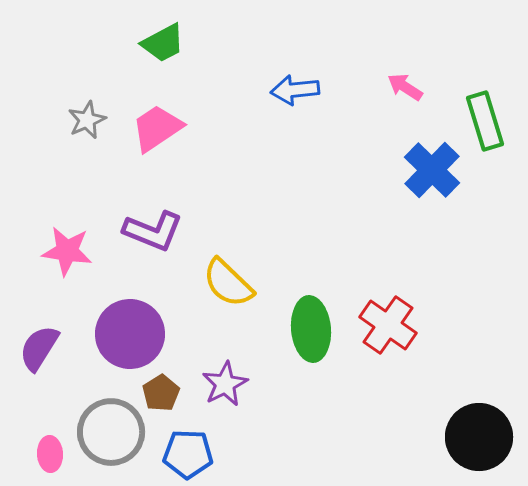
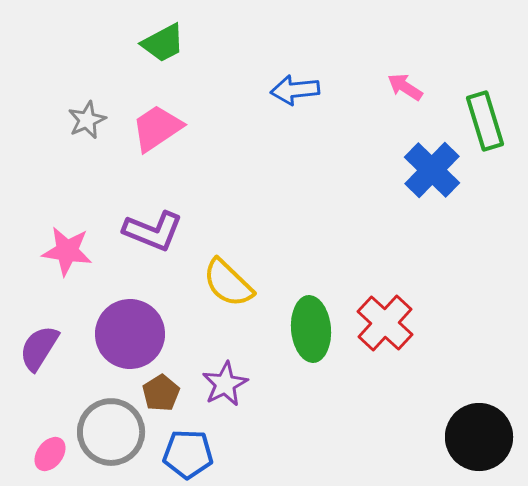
red cross: moved 3 px left, 2 px up; rotated 8 degrees clockwise
pink ellipse: rotated 40 degrees clockwise
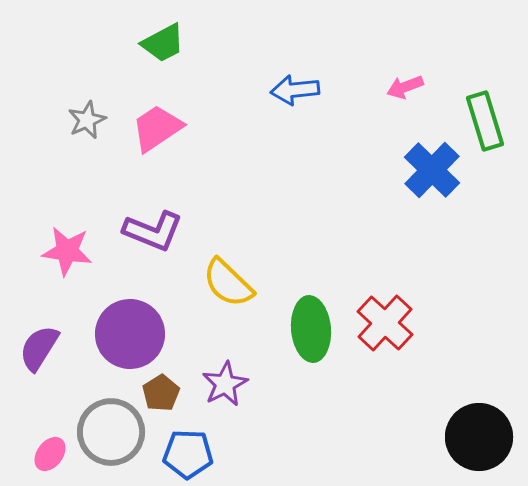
pink arrow: rotated 54 degrees counterclockwise
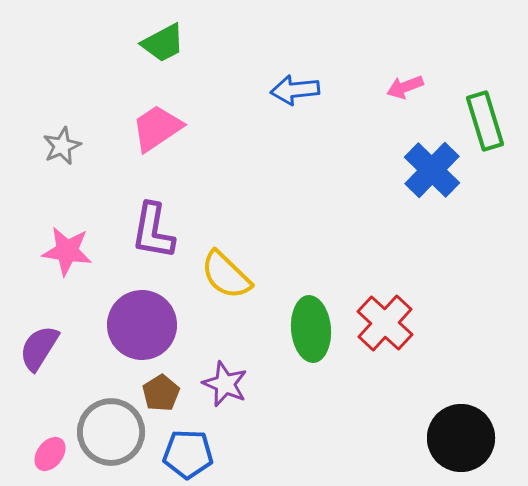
gray star: moved 25 px left, 26 px down
purple L-shape: rotated 78 degrees clockwise
yellow semicircle: moved 2 px left, 8 px up
purple circle: moved 12 px right, 9 px up
purple star: rotated 21 degrees counterclockwise
black circle: moved 18 px left, 1 px down
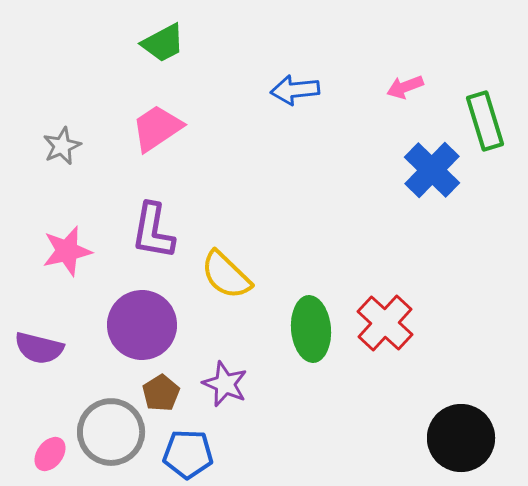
pink star: rotated 21 degrees counterclockwise
purple semicircle: rotated 108 degrees counterclockwise
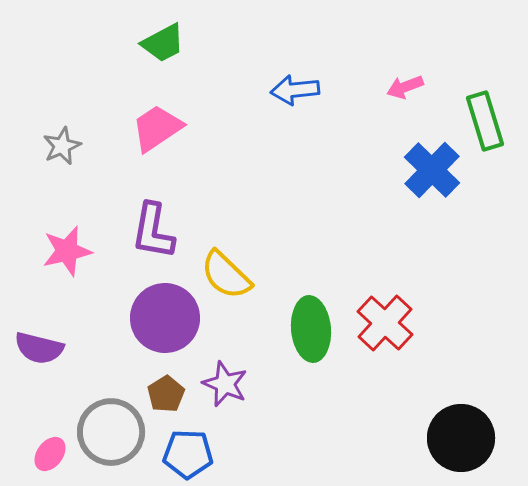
purple circle: moved 23 px right, 7 px up
brown pentagon: moved 5 px right, 1 px down
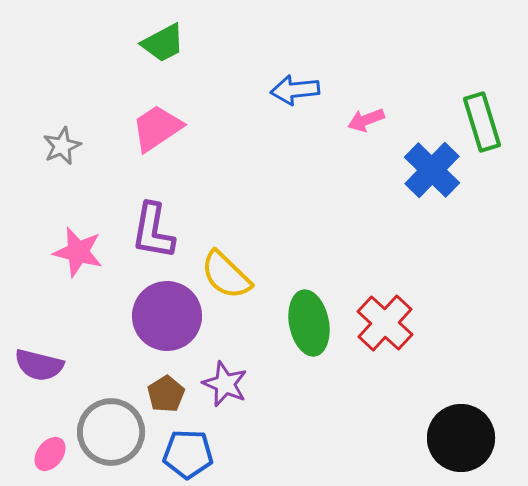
pink arrow: moved 39 px left, 33 px down
green rectangle: moved 3 px left, 1 px down
pink star: moved 11 px right, 1 px down; rotated 27 degrees clockwise
purple circle: moved 2 px right, 2 px up
green ellipse: moved 2 px left, 6 px up; rotated 6 degrees counterclockwise
purple semicircle: moved 17 px down
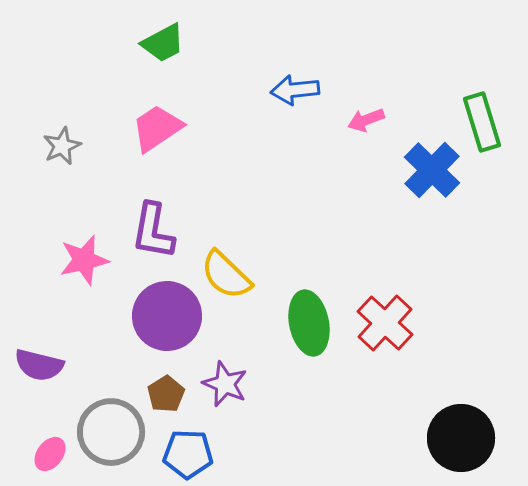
pink star: moved 6 px right, 8 px down; rotated 27 degrees counterclockwise
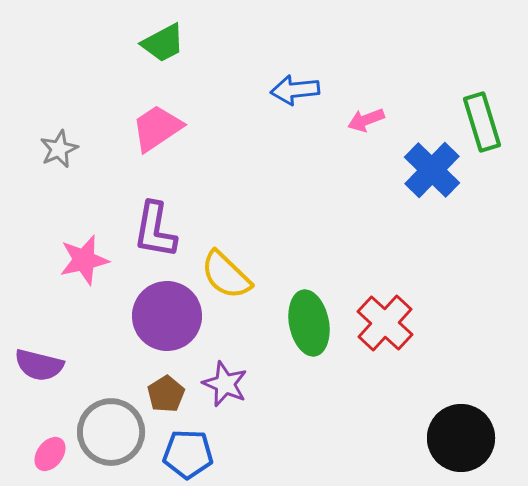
gray star: moved 3 px left, 3 px down
purple L-shape: moved 2 px right, 1 px up
